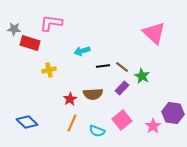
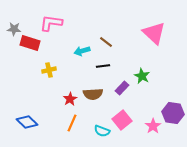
brown line: moved 16 px left, 25 px up
cyan semicircle: moved 5 px right
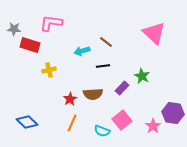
red rectangle: moved 2 px down
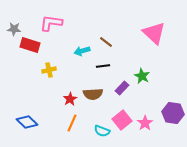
pink star: moved 8 px left, 3 px up
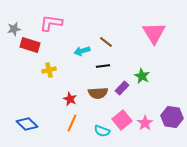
gray star: rotated 16 degrees counterclockwise
pink triangle: rotated 15 degrees clockwise
brown semicircle: moved 5 px right, 1 px up
red star: rotated 16 degrees counterclockwise
purple hexagon: moved 1 px left, 4 px down
blue diamond: moved 2 px down
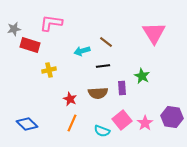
purple rectangle: rotated 48 degrees counterclockwise
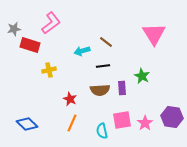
pink L-shape: rotated 135 degrees clockwise
pink triangle: moved 1 px down
brown semicircle: moved 2 px right, 3 px up
pink square: rotated 30 degrees clockwise
cyan semicircle: rotated 56 degrees clockwise
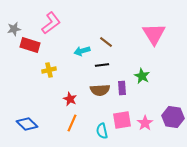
black line: moved 1 px left, 1 px up
purple hexagon: moved 1 px right
